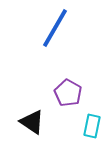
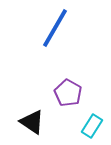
cyan rectangle: rotated 20 degrees clockwise
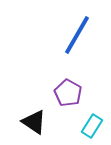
blue line: moved 22 px right, 7 px down
black triangle: moved 2 px right
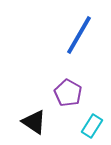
blue line: moved 2 px right
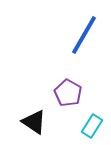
blue line: moved 5 px right
